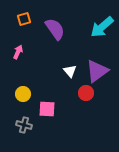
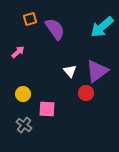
orange square: moved 6 px right
pink arrow: rotated 24 degrees clockwise
gray cross: rotated 21 degrees clockwise
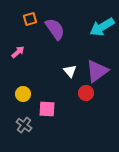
cyan arrow: rotated 10 degrees clockwise
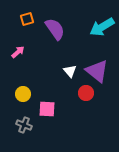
orange square: moved 3 px left
purple triangle: rotated 45 degrees counterclockwise
gray cross: rotated 14 degrees counterclockwise
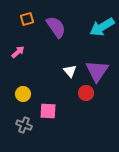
purple semicircle: moved 1 px right, 2 px up
purple triangle: rotated 25 degrees clockwise
pink square: moved 1 px right, 2 px down
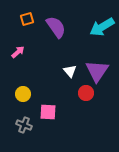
pink square: moved 1 px down
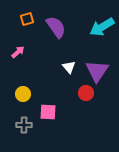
white triangle: moved 1 px left, 4 px up
gray cross: rotated 21 degrees counterclockwise
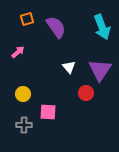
cyan arrow: rotated 80 degrees counterclockwise
purple triangle: moved 3 px right, 1 px up
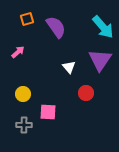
cyan arrow: moved 1 px right; rotated 20 degrees counterclockwise
purple triangle: moved 10 px up
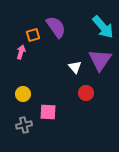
orange square: moved 6 px right, 16 px down
pink arrow: moved 3 px right; rotated 32 degrees counterclockwise
white triangle: moved 6 px right
gray cross: rotated 14 degrees counterclockwise
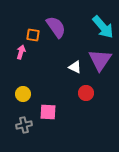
orange square: rotated 24 degrees clockwise
white triangle: rotated 24 degrees counterclockwise
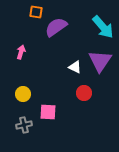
purple semicircle: rotated 90 degrees counterclockwise
orange square: moved 3 px right, 23 px up
purple triangle: moved 1 px down
red circle: moved 2 px left
